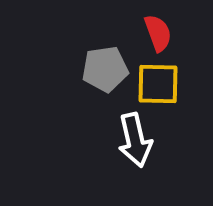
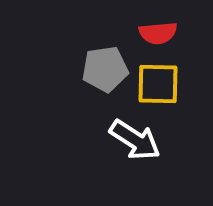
red semicircle: rotated 105 degrees clockwise
white arrow: rotated 44 degrees counterclockwise
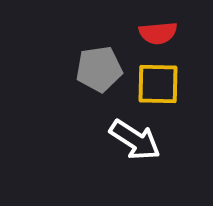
gray pentagon: moved 6 px left
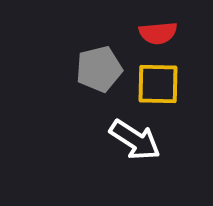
gray pentagon: rotated 6 degrees counterclockwise
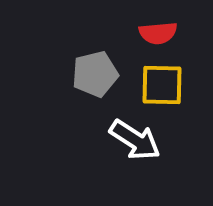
gray pentagon: moved 4 px left, 5 px down
yellow square: moved 4 px right, 1 px down
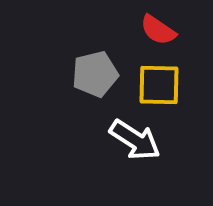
red semicircle: moved 3 px up; rotated 39 degrees clockwise
yellow square: moved 3 px left
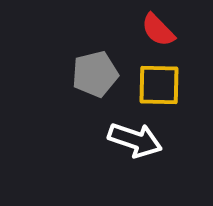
red semicircle: rotated 12 degrees clockwise
white arrow: rotated 14 degrees counterclockwise
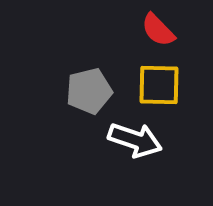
gray pentagon: moved 6 px left, 17 px down
